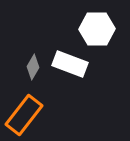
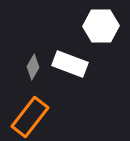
white hexagon: moved 4 px right, 3 px up
orange rectangle: moved 6 px right, 2 px down
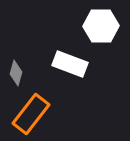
gray diamond: moved 17 px left, 6 px down; rotated 15 degrees counterclockwise
orange rectangle: moved 1 px right, 3 px up
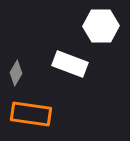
gray diamond: rotated 15 degrees clockwise
orange rectangle: rotated 60 degrees clockwise
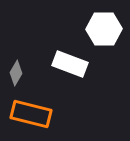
white hexagon: moved 3 px right, 3 px down
orange rectangle: rotated 6 degrees clockwise
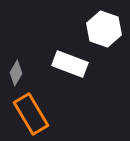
white hexagon: rotated 20 degrees clockwise
orange rectangle: rotated 45 degrees clockwise
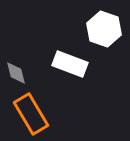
gray diamond: rotated 45 degrees counterclockwise
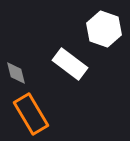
white rectangle: rotated 16 degrees clockwise
